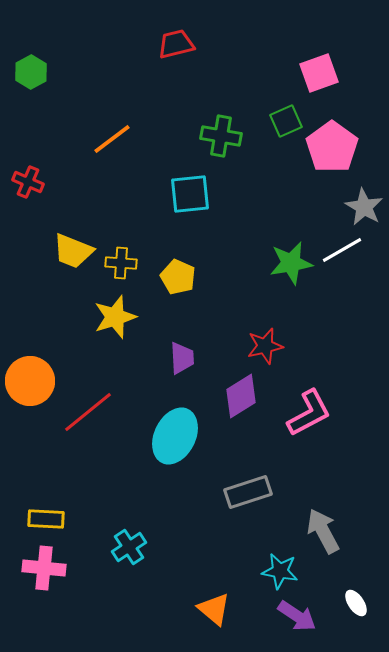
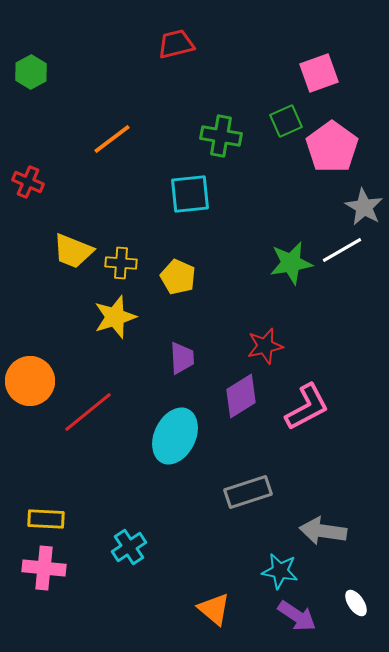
pink L-shape: moved 2 px left, 6 px up
gray arrow: rotated 54 degrees counterclockwise
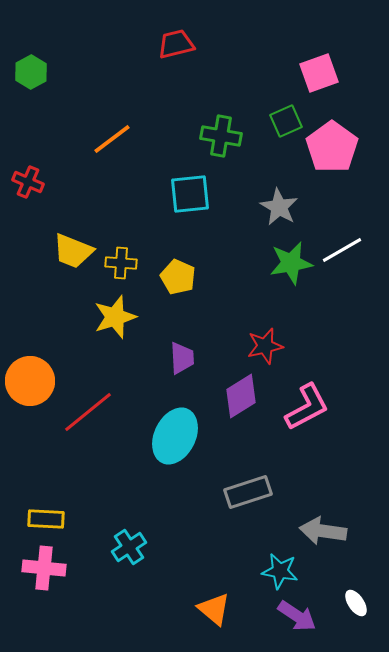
gray star: moved 85 px left
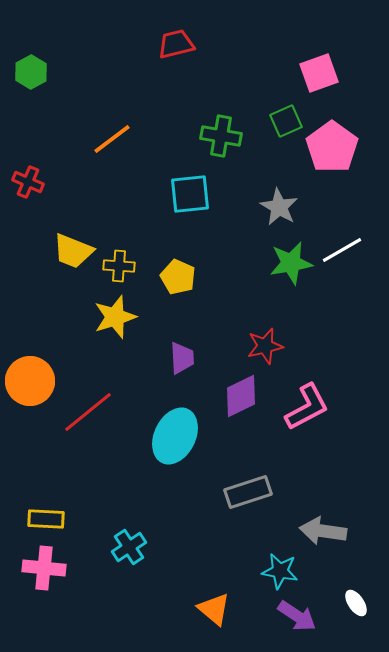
yellow cross: moved 2 px left, 3 px down
purple diamond: rotated 6 degrees clockwise
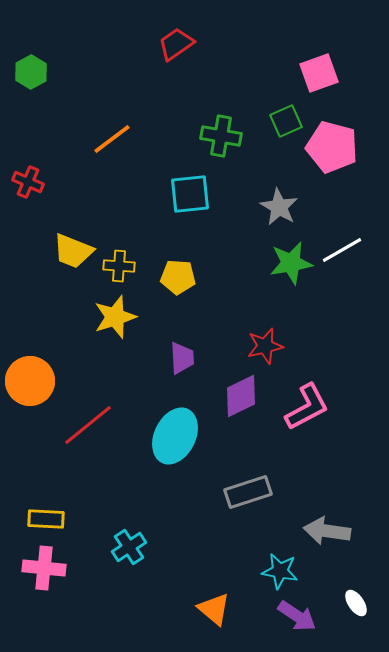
red trapezoid: rotated 21 degrees counterclockwise
pink pentagon: rotated 21 degrees counterclockwise
yellow pentagon: rotated 20 degrees counterclockwise
red line: moved 13 px down
gray arrow: moved 4 px right
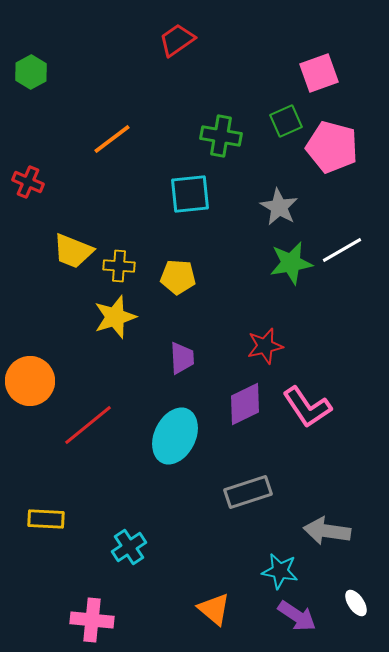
red trapezoid: moved 1 px right, 4 px up
purple diamond: moved 4 px right, 8 px down
pink L-shape: rotated 84 degrees clockwise
pink cross: moved 48 px right, 52 px down
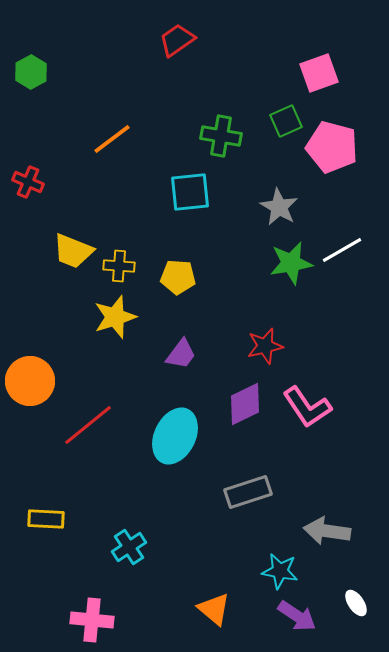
cyan square: moved 2 px up
purple trapezoid: moved 1 px left, 4 px up; rotated 40 degrees clockwise
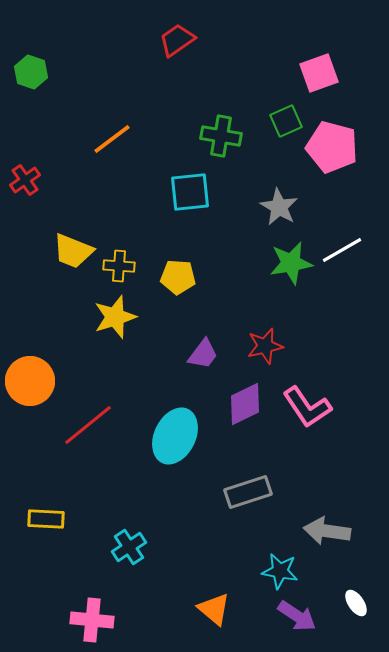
green hexagon: rotated 12 degrees counterclockwise
red cross: moved 3 px left, 2 px up; rotated 32 degrees clockwise
purple trapezoid: moved 22 px right
